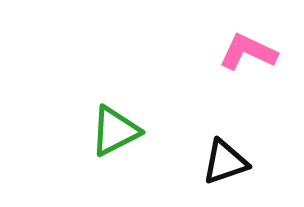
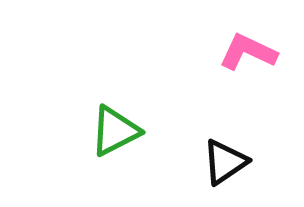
black triangle: rotated 15 degrees counterclockwise
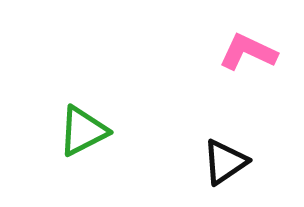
green triangle: moved 32 px left
